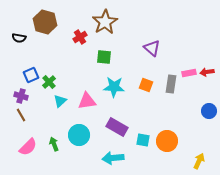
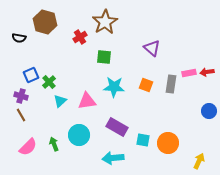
orange circle: moved 1 px right, 2 px down
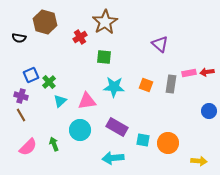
purple triangle: moved 8 px right, 4 px up
cyan circle: moved 1 px right, 5 px up
yellow arrow: rotated 70 degrees clockwise
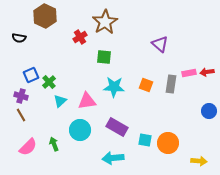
brown hexagon: moved 6 px up; rotated 10 degrees clockwise
cyan square: moved 2 px right
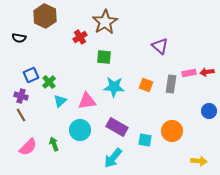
purple triangle: moved 2 px down
orange circle: moved 4 px right, 12 px up
cyan arrow: rotated 45 degrees counterclockwise
